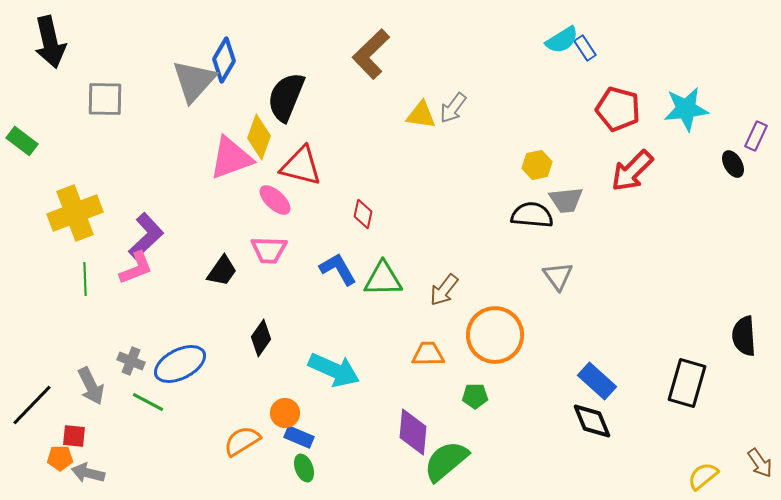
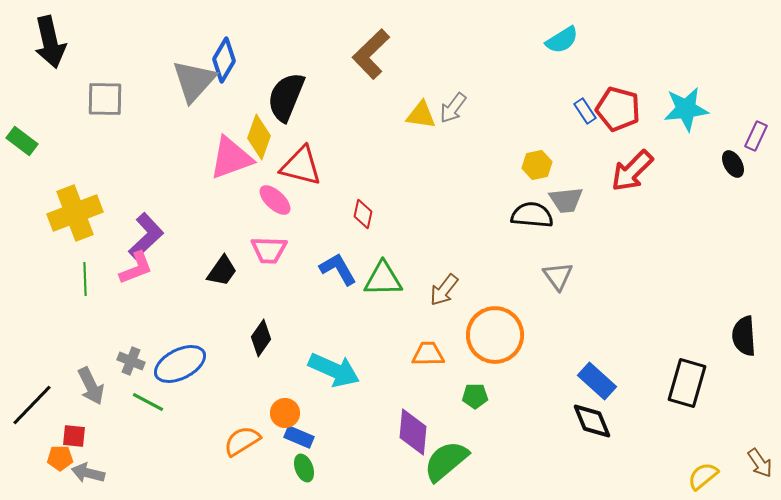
blue rectangle at (585, 48): moved 63 px down
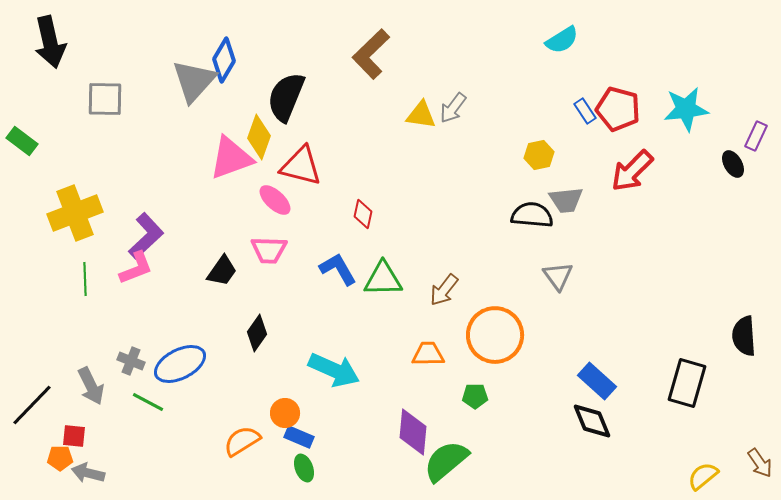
yellow hexagon at (537, 165): moved 2 px right, 10 px up
black diamond at (261, 338): moved 4 px left, 5 px up
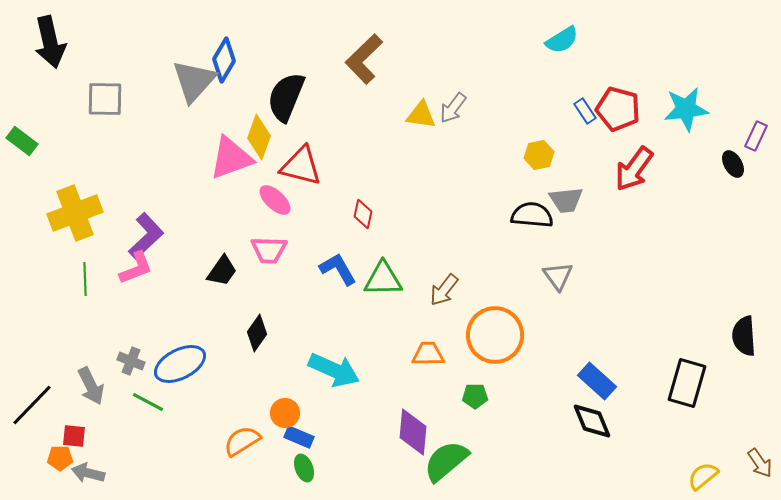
brown L-shape at (371, 54): moved 7 px left, 5 px down
red arrow at (632, 171): moved 2 px right, 2 px up; rotated 9 degrees counterclockwise
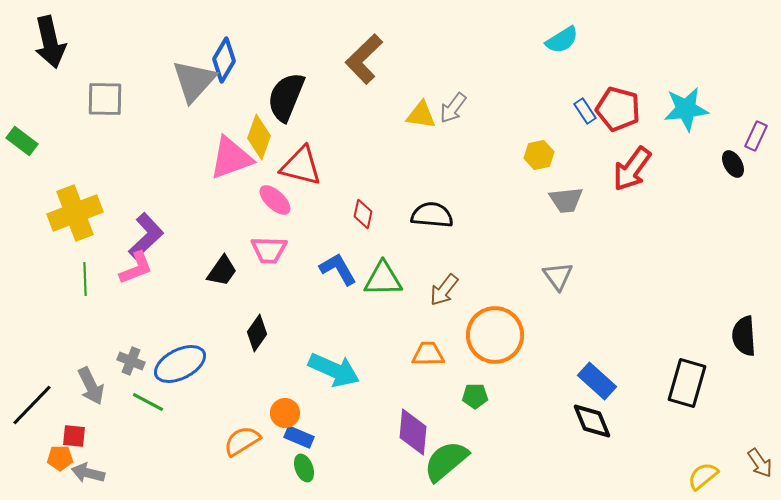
red arrow at (634, 169): moved 2 px left
black semicircle at (532, 215): moved 100 px left
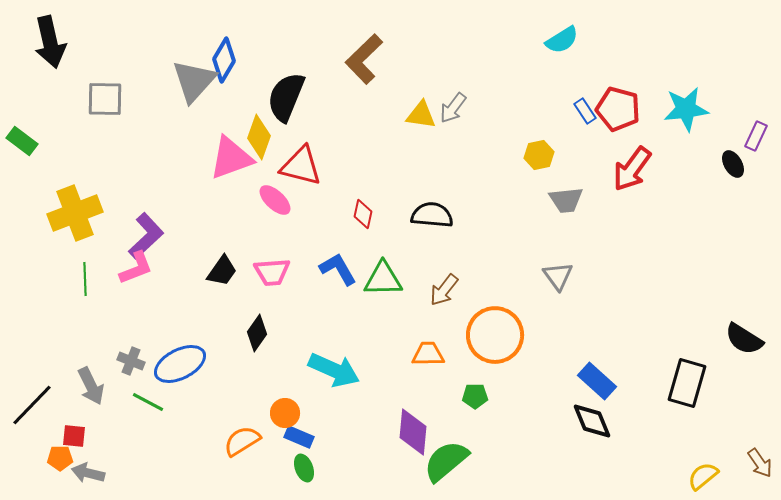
pink trapezoid at (269, 250): moved 3 px right, 22 px down; rotated 6 degrees counterclockwise
black semicircle at (744, 336): moved 3 px down; rotated 54 degrees counterclockwise
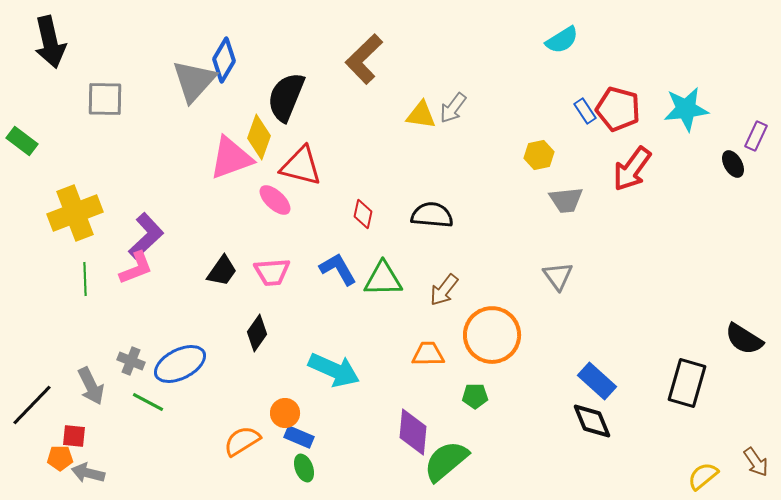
orange circle at (495, 335): moved 3 px left
brown arrow at (760, 463): moved 4 px left, 1 px up
